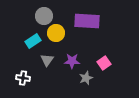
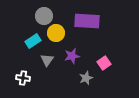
purple star: moved 5 px up; rotated 14 degrees counterclockwise
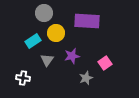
gray circle: moved 3 px up
pink square: moved 1 px right
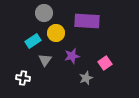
gray triangle: moved 2 px left
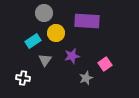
pink square: moved 1 px down
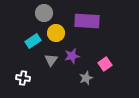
gray triangle: moved 6 px right
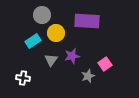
gray circle: moved 2 px left, 2 px down
gray star: moved 2 px right, 2 px up
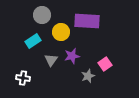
yellow circle: moved 5 px right, 1 px up
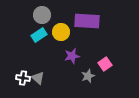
cyan rectangle: moved 6 px right, 6 px up
gray triangle: moved 13 px left, 18 px down; rotated 24 degrees counterclockwise
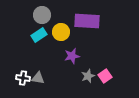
pink square: moved 12 px down
gray triangle: rotated 32 degrees counterclockwise
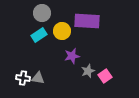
gray circle: moved 2 px up
yellow circle: moved 1 px right, 1 px up
gray star: moved 5 px up
